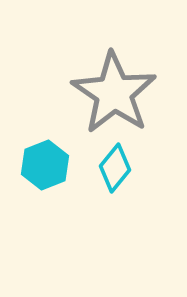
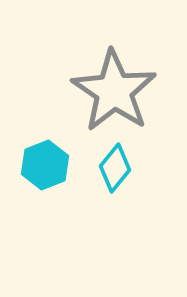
gray star: moved 2 px up
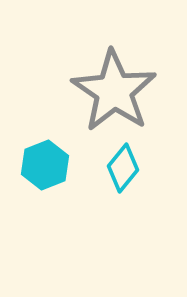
cyan diamond: moved 8 px right
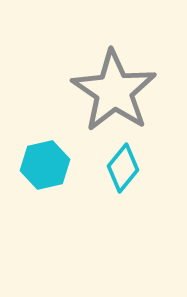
cyan hexagon: rotated 9 degrees clockwise
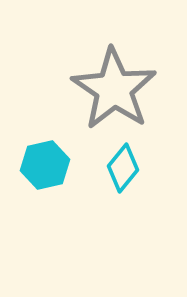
gray star: moved 2 px up
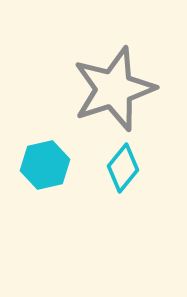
gray star: rotated 20 degrees clockwise
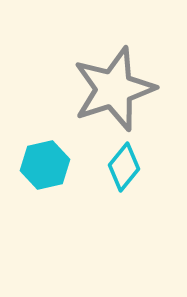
cyan diamond: moved 1 px right, 1 px up
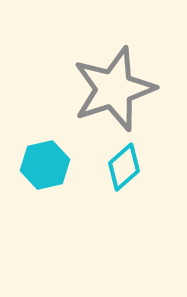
cyan diamond: rotated 9 degrees clockwise
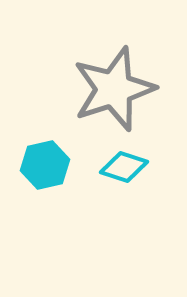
cyan diamond: rotated 60 degrees clockwise
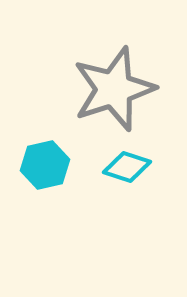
cyan diamond: moved 3 px right
